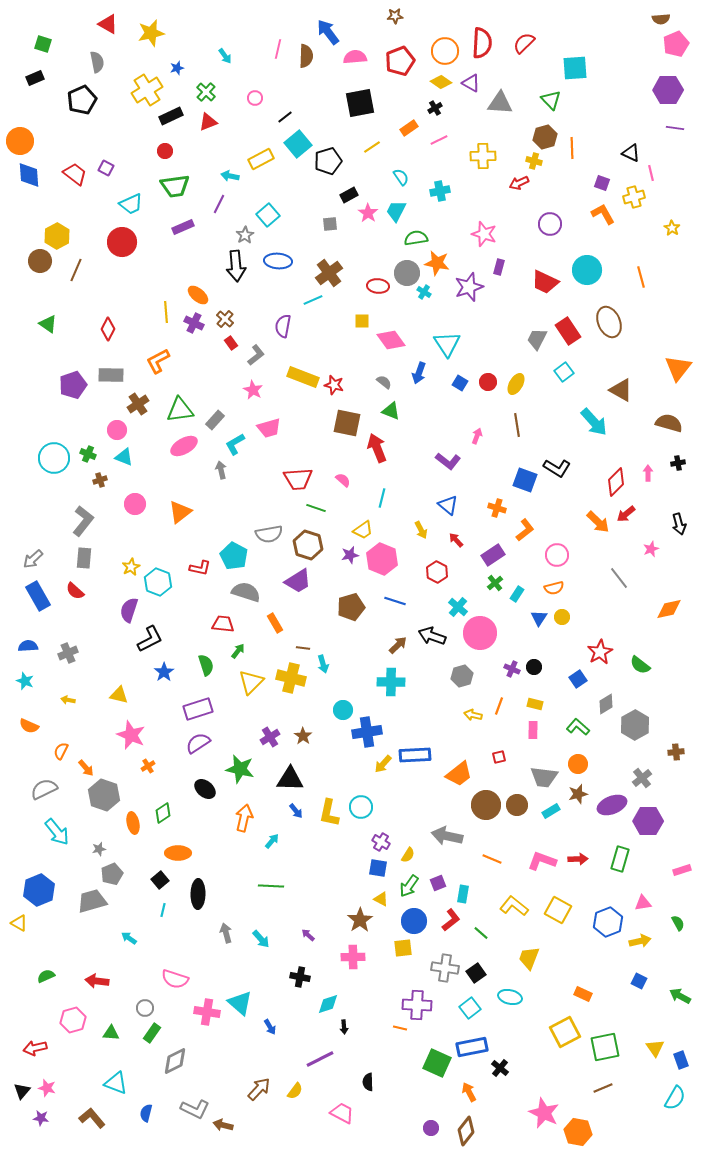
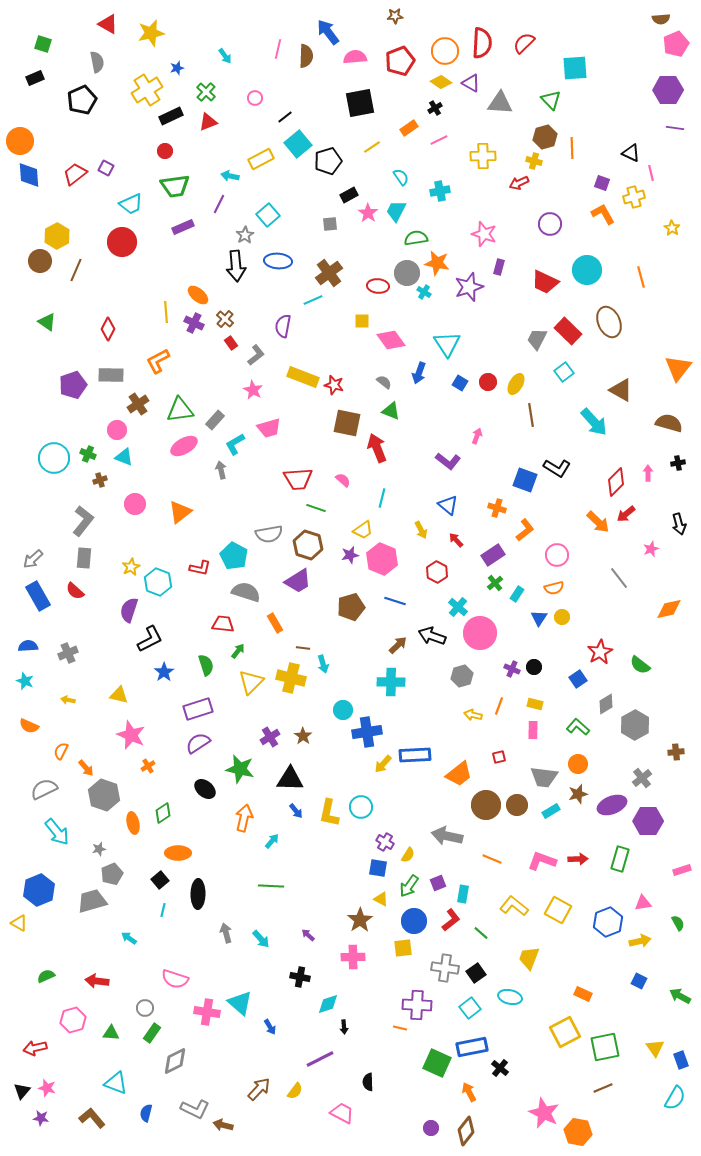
red trapezoid at (75, 174): rotated 75 degrees counterclockwise
green triangle at (48, 324): moved 1 px left, 2 px up
red rectangle at (568, 331): rotated 12 degrees counterclockwise
brown line at (517, 425): moved 14 px right, 10 px up
purple cross at (381, 842): moved 4 px right
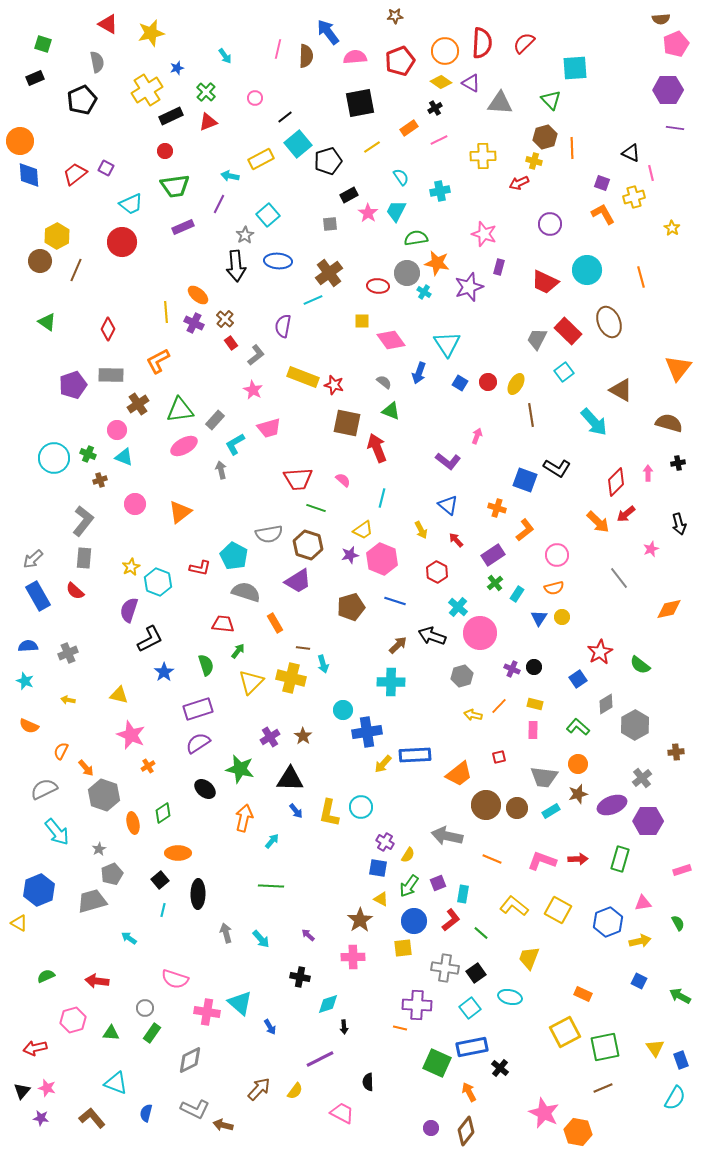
orange line at (499, 706): rotated 24 degrees clockwise
brown circle at (517, 805): moved 3 px down
gray star at (99, 849): rotated 16 degrees counterclockwise
gray diamond at (175, 1061): moved 15 px right, 1 px up
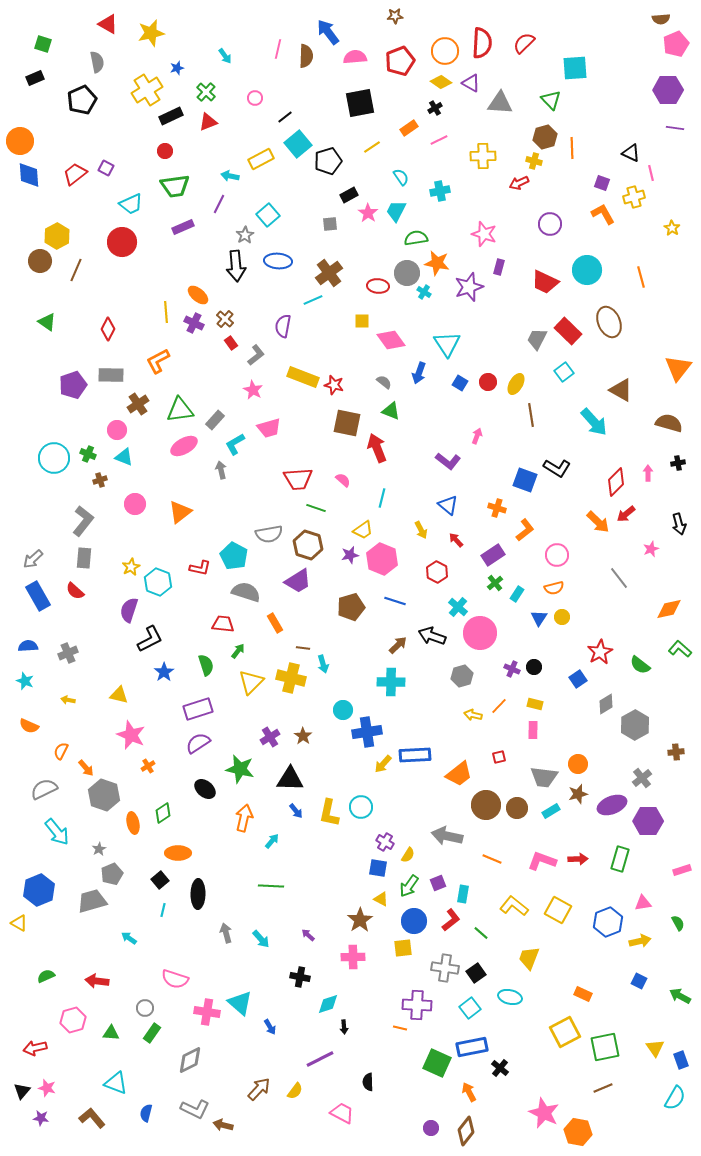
green L-shape at (578, 727): moved 102 px right, 78 px up
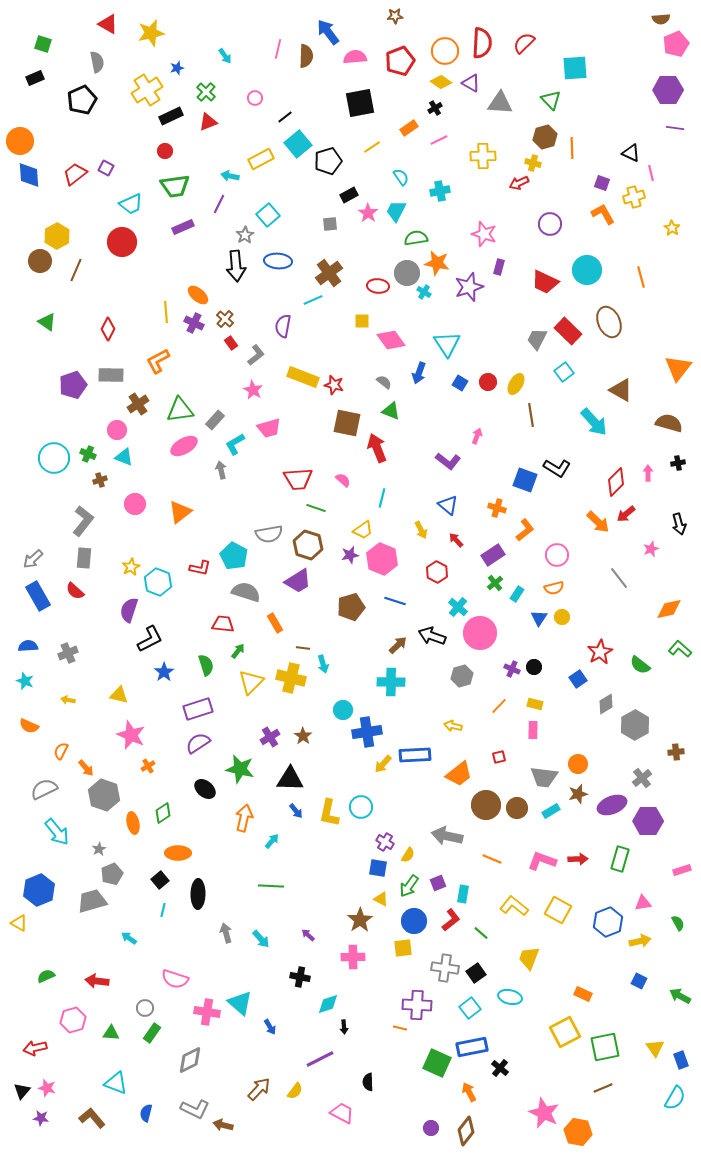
yellow cross at (534, 161): moved 1 px left, 2 px down
yellow arrow at (473, 715): moved 20 px left, 11 px down
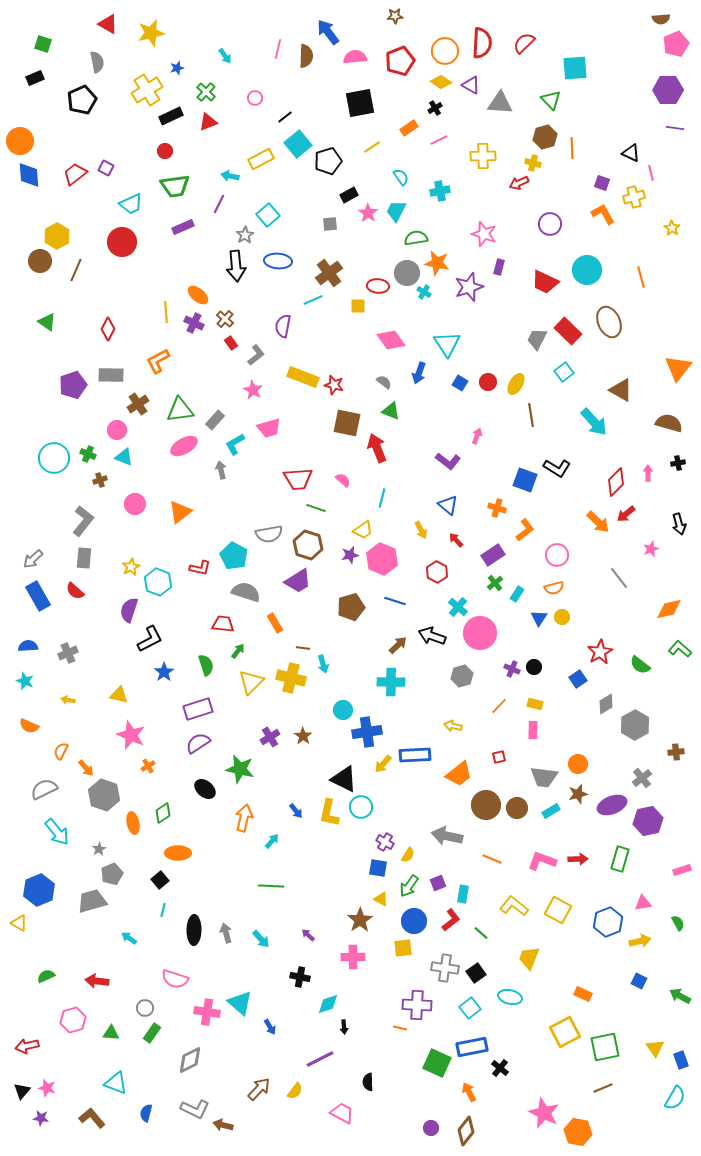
purple triangle at (471, 83): moved 2 px down
yellow square at (362, 321): moved 4 px left, 15 px up
black triangle at (290, 779): moved 54 px right; rotated 24 degrees clockwise
purple hexagon at (648, 821): rotated 12 degrees counterclockwise
black ellipse at (198, 894): moved 4 px left, 36 px down
red arrow at (35, 1048): moved 8 px left, 2 px up
